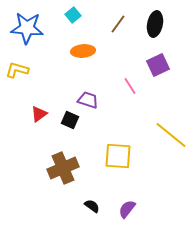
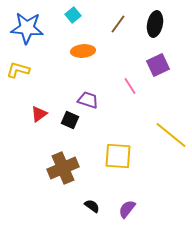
yellow L-shape: moved 1 px right
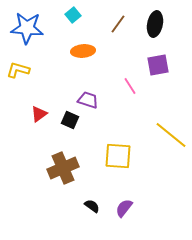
purple square: rotated 15 degrees clockwise
purple semicircle: moved 3 px left, 1 px up
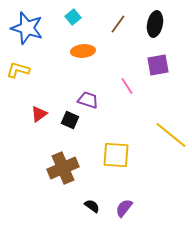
cyan square: moved 2 px down
blue star: rotated 12 degrees clockwise
pink line: moved 3 px left
yellow square: moved 2 px left, 1 px up
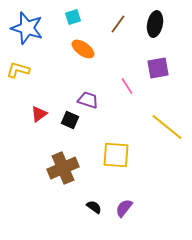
cyan square: rotated 21 degrees clockwise
orange ellipse: moved 2 px up; rotated 40 degrees clockwise
purple square: moved 3 px down
yellow line: moved 4 px left, 8 px up
black semicircle: moved 2 px right, 1 px down
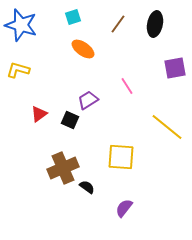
blue star: moved 6 px left, 3 px up
purple square: moved 17 px right
purple trapezoid: rotated 50 degrees counterclockwise
yellow square: moved 5 px right, 2 px down
black semicircle: moved 7 px left, 20 px up
